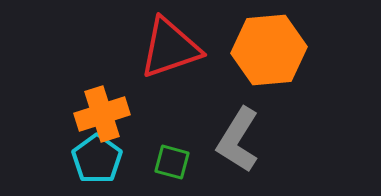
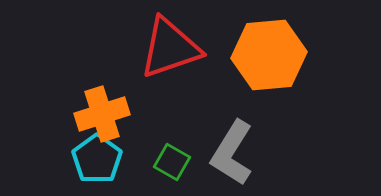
orange hexagon: moved 5 px down
gray L-shape: moved 6 px left, 13 px down
green square: rotated 15 degrees clockwise
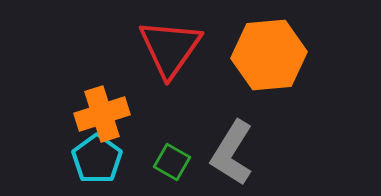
red triangle: rotated 36 degrees counterclockwise
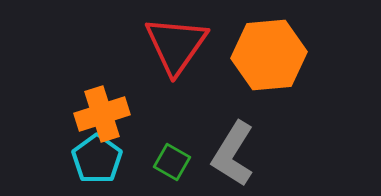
red triangle: moved 6 px right, 3 px up
gray L-shape: moved 1 px right, 1 px down
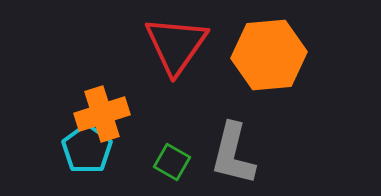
gray L-shape: rotated 18 degrees counterclockwise
cyan pentagon: moved 10 px left, 10 px up
